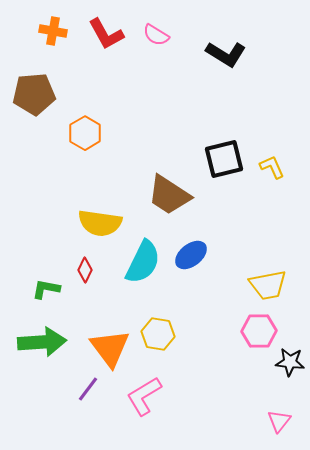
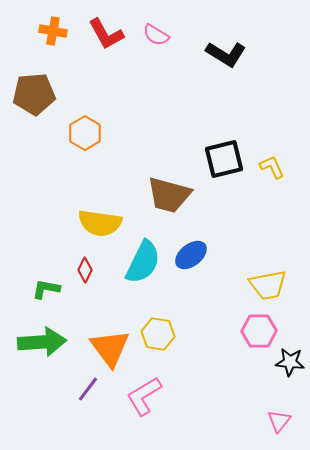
brown trapezoid: rotated 18 degrees counterclockwise
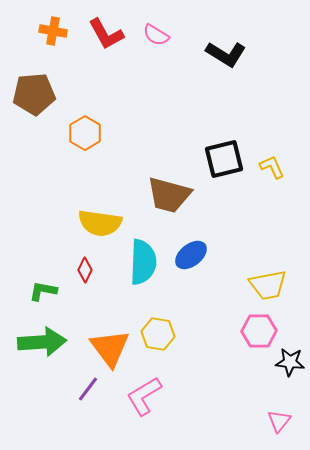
cyan semicircle: rotated 24 degrees counterclockwise
green L-shape: moved 3 px left, 2 px down
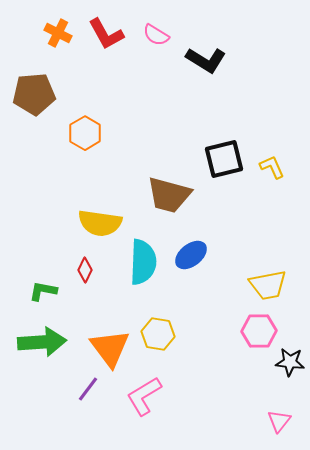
orange cross: moved 5 px right, 2 px down; rotated 16 degrees clockwise
black L-shape: moved 20 px left, 6 px down
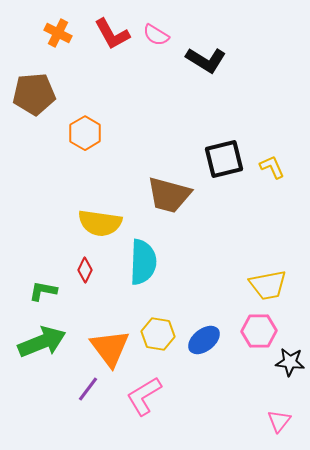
red L-shape: moved 6 px right
blue ellipse: moved 13 px right, 85 px down
green arrow: rotated 18 degrees counterclockwise
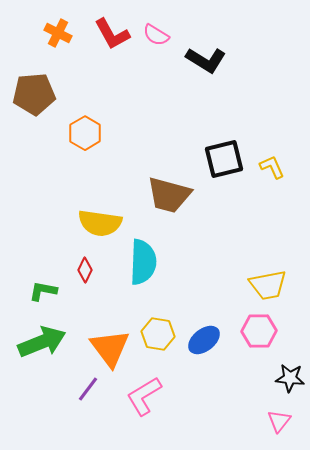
black star: moved 16 px down
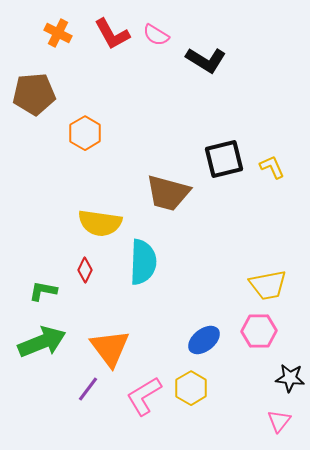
brown trapezoid: moved 1 px left, 2 px up
yellow hexagon: moved 33 px right, 54 px down; rotated 20 degrees clockwise
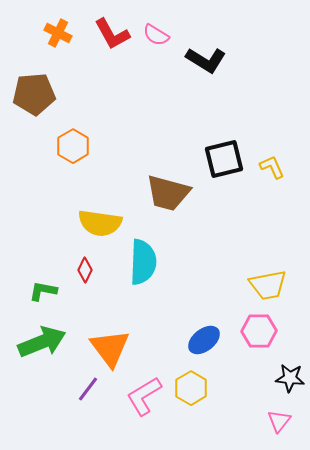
orange hexagon: moved 12 px left, 13 px down
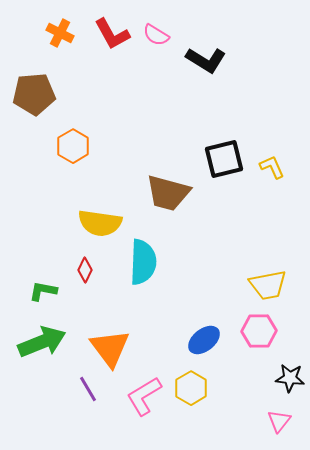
orange cross: moved 2 px right
purple line: rotated 68 degrees counterclockwise
